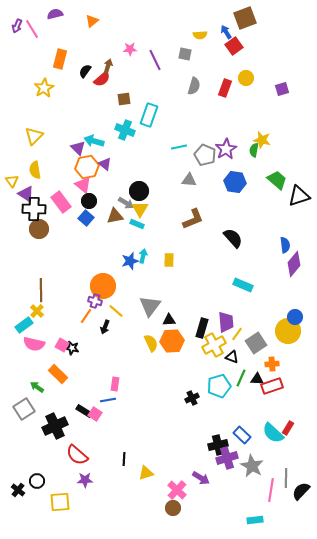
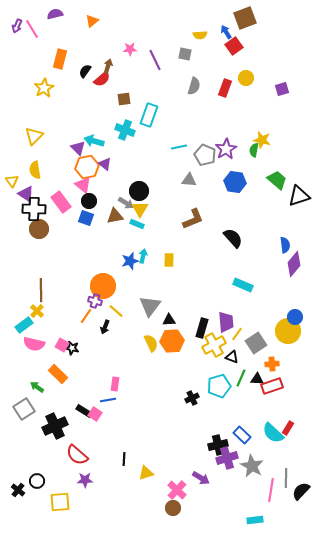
blue square at (86, 218): rotated 21 degrees counterclockwise
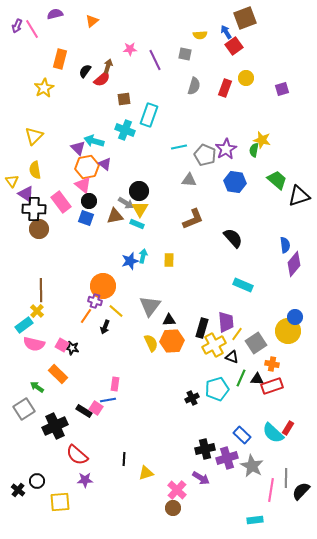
orange cross at (272, 364): rotated 16 degrees clockwise
cyan pentagon at (219, 386): moved 2 px left, 3 px down
pink square at (95, 414): moved 1 px right, 6 px up
black cross at (218, 445): moved 13 px left, 4 px down
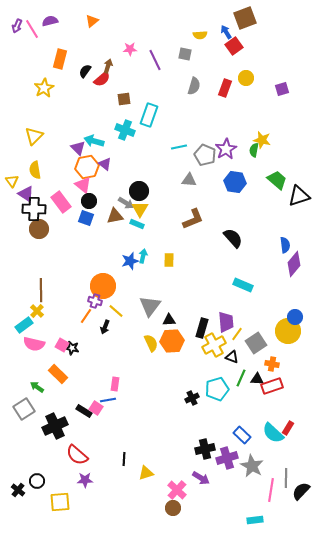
purple semicircle at (55, 14): moved 5 px left, 7 px down
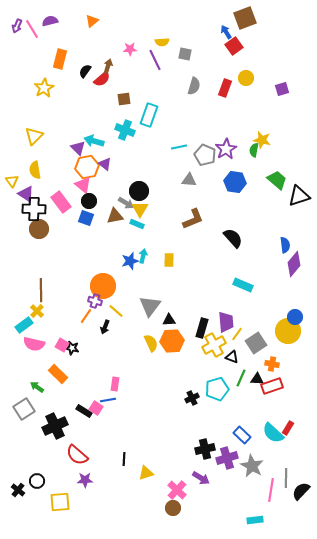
yellow semicircle at (200, 35): moved 38 px left, 7 px down
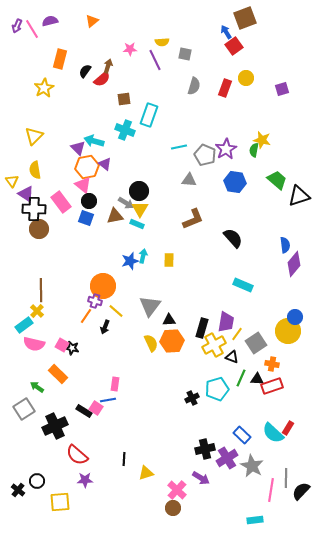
purple trapezoid at (226, 322): rotated 15 degrees clockwise
purple cross at (227, 458): rotated 15 degrees counterclockwise
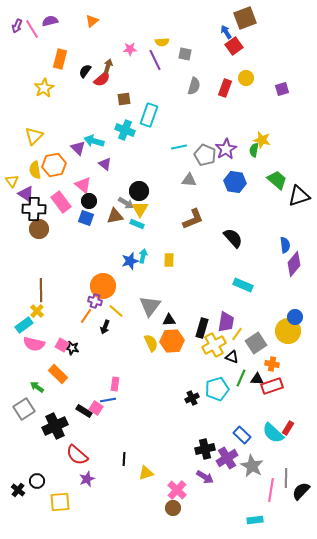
orange hexagon at (87, 167): moved 33 px left, 2 px up
purple arrow at (201, 478): moved 4 px right, 1 px up
purple star at (85, 480): moved 2 px right, 1 px up; rotated 21 degrees counterclockwise
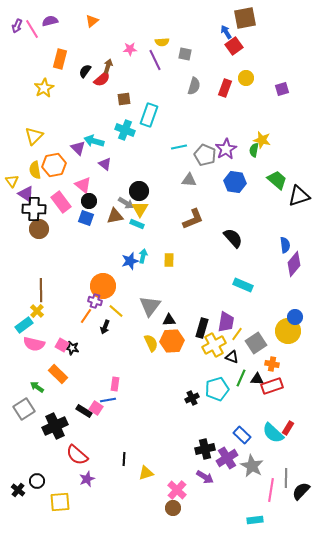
brown square at (245, 18): rotated 10 degrees clockwise
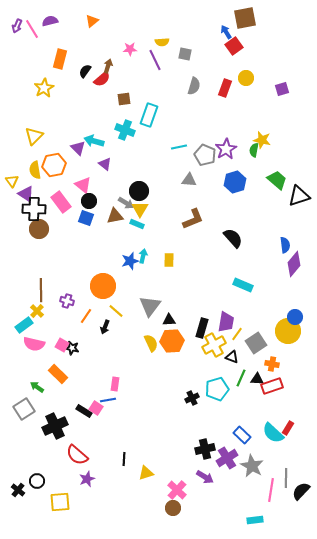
blue hexagon at (235, 182): rotated 25 degrees counterclockwise
purple cross at (95, 301): moved 28 px left
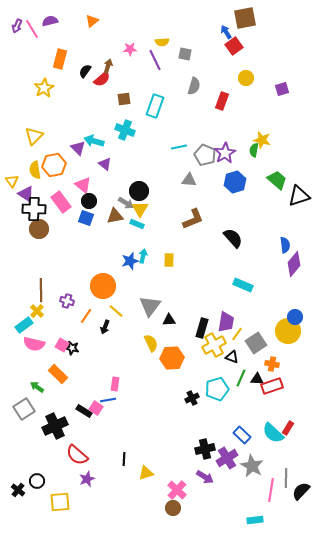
red rectangle at (225, 88): moved 3 px left, 13 px down
cyan rectangle at (149, 115): moved 6 px right, 9 px up
purple star at (226, 149): moved 1 px left, 4 px down
orange hexagon at (172, 341): moved 17 px down
